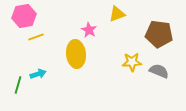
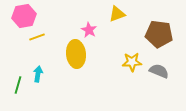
yellow line: moved 1 px right
cyan arrow: rotated 63 degrees counterclockwise
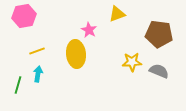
yellow line: moved 14 px down
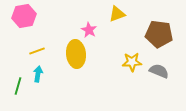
green line: moved 1 px down
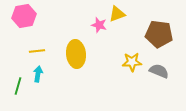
pink star: moved 10 px right, 5 px up; rotated 14 degrees counterclockwise
yellow line: rotated 14 degrees clockwise
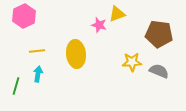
pink hexagon: rotated 15 degrees counterclockwise
green line: moved 2 px left
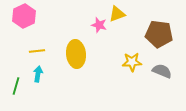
gray semicircle: moved 3 px right
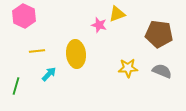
pink hexagon: rotated 10 degrees counterclockwise
yellow star: moved 4 px left, 6 px down
cyan arrow: moved 11 px right; rotated 35 degrees clockwise
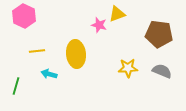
cyan arrow: rotated 119 degrees counterclockwise
